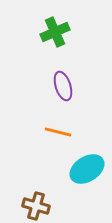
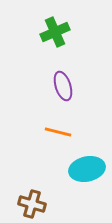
cyan ellipse: rotated 20 degrees clockwise
brown cross: moved 4 px left, 2 px up
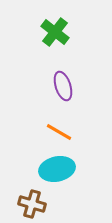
green cross: rotated 28 degrees counterclockwise
orange line: moved 1 px right; rotated 16 degrees clockwise
cyan ellipse: moved 30 px left
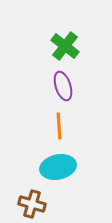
green cross: moved 10 px right, 14 px down
orange line: moved 6 px up; rotated 56 degrees clockwise
cyan ellipse: moved 1 px right, 2 px up
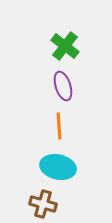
cyan ellipse: rotated 24 degrees clockwise
brown cross: moved 11 px right
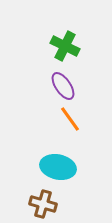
green cross: rotated 12 degrees counterclockwise
purple ellipse: rotated 16 degrees counterclockwise
orange line: moved 11 px right, 7 px up; rotated 32 degrees counterclockwise
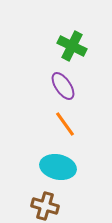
green cross: moved 7 px right
orange line: moved 5 px left, 5 px down
brown cross: moved 2 px right, 2 px down
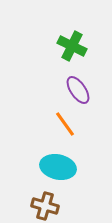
purple ellipse: moved 15 px right, 4 px down
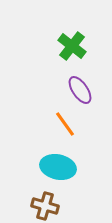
green cross: rotated 12 degrees clockwise
purple ellipse: moved 2 px right
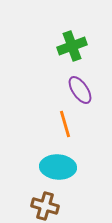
green cross: rotated 32 degrees clockwise
orange line: rotated 20 degrees clockwise
cyan ellipse: rotated 8 degrees counterclockwise
